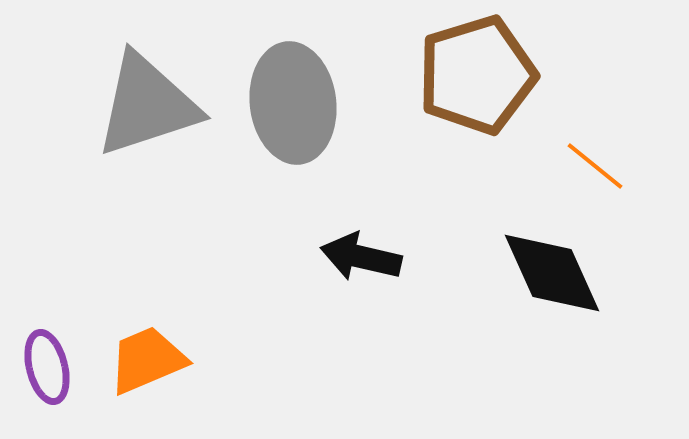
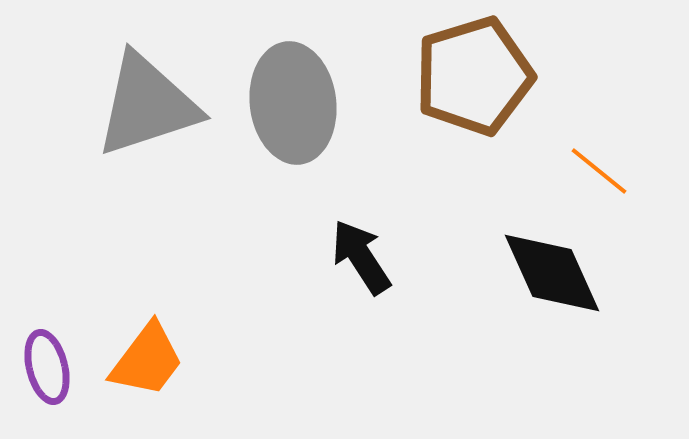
brown pentagon: moved 3 px left, 1 px down
orange line: moved 4 px right, 5 px down
black arrow: rotated 44 degrees clockwise
orange trapezoid: rotated 150 degrees clockwise
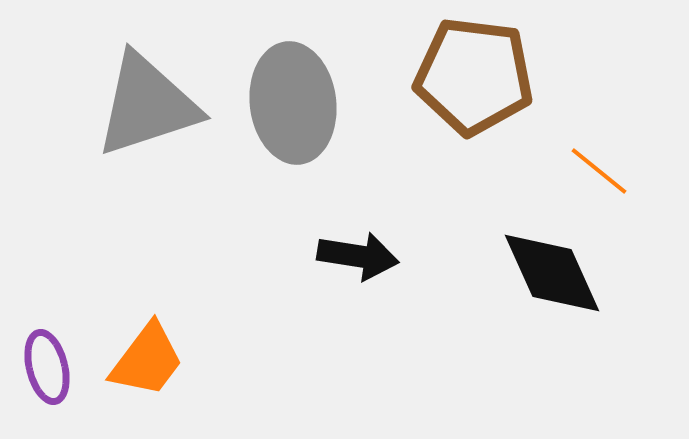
brown pentagon: rotated 24 degrees clockwise
black arrow: moved 3 px left, 1 px up; rotated 132 degrees clockwise
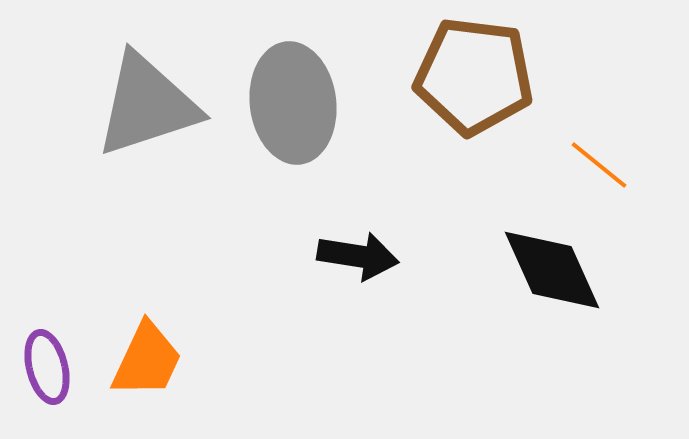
orange line: moved 6 px up
black diamond: moved 3 px up
orange trapezoid: rotated 12 degrees counterclockwise
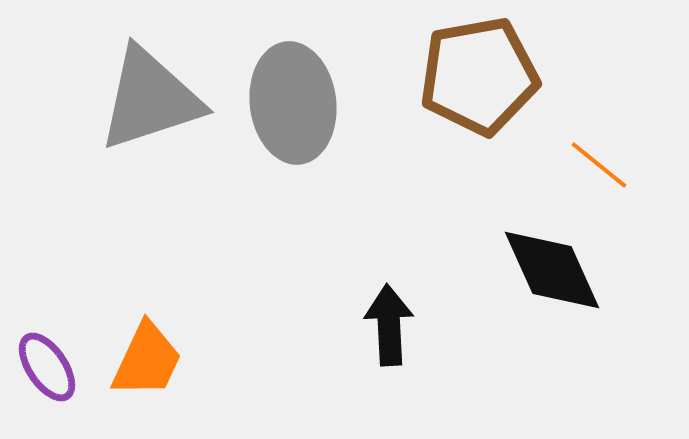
brown pentagon: moved 5 px right; rotated 17 degrees counterclockwise
gray triangle: moved 3 px right, 6 px up
black arrow: moved 31 px right, 69 px down; rotated 102 degrees counterclockwise
purple ellipse: rotated 20 degrees counterclockwise
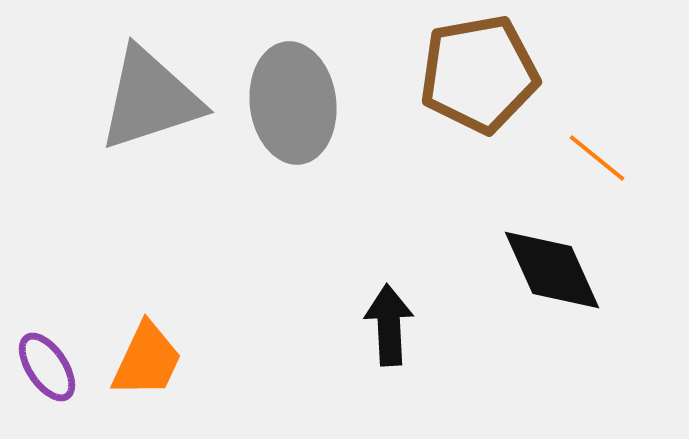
brown pentagon: moved 2 px up
orange line: moved 2 px left, 7 px up
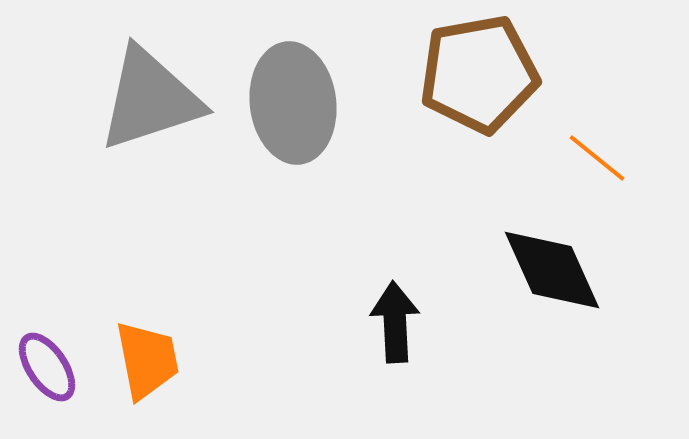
black arrow: moved 6 px right, 3 px up
orange trapezoid: rotated 36 degrees counterclockwise
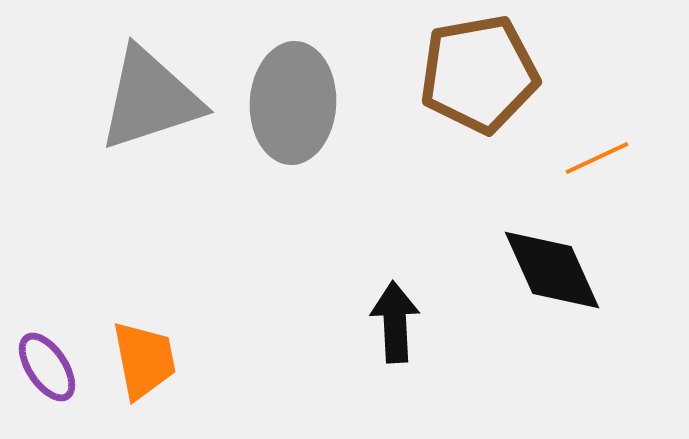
gray ellipse: rotated 10 degrees clockwise
orange line: rotated 64 degrees counterclockwise
orange trapezoid: moved 3 px left
